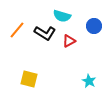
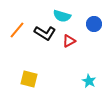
blue circle: moved 2 px up
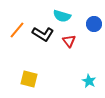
black L-shape: moved 2 px left, 1 px down
red triangle: rotated 40 degrees counterclockwise
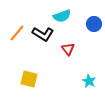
cyan semicircle: rotated 36 degrees counterclockwise
orange line: moved 3 px down
red triangle: moved 1 px left, 8 px down
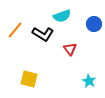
orange line: moved 2 px left, 3 px up
red triangle: moved 2 px right
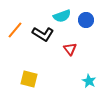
blue circle: moved 8 px left, 4 px up
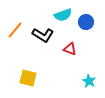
cyan semicircle: moved 1 px right, 1 px up
blue circle: moved 2 px down
black L-shape: moved 1 px down
red triangle: rotated 32 degrees counterclockwise
yellow square: moved 1 px left, 1 px up
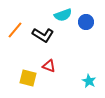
red triangle: moved 21 px left, 17 px down
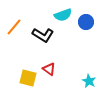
orange line: moved 1 px left, 3 px up
red triangle: moved 3 px down; rotated 16 degrees clockwise
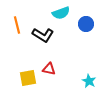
cyan semicircle: moved 2 px left, 2 px up
blue circle: moved 2 px down
orange line: moved 3 px right, 2 px up; rotated 54 degrees counterclockwise
red triangle: rotated 24 degrees counterclockwise
yellow square: rotated 24 degrees counterclockwise
